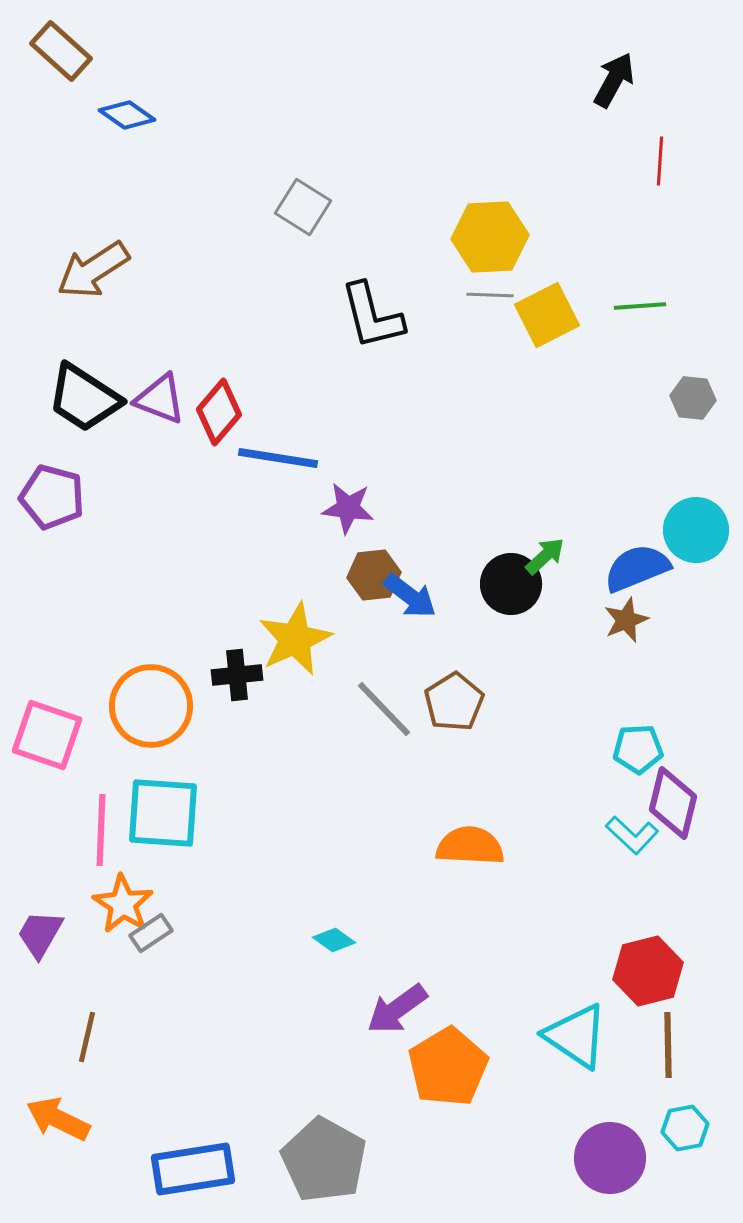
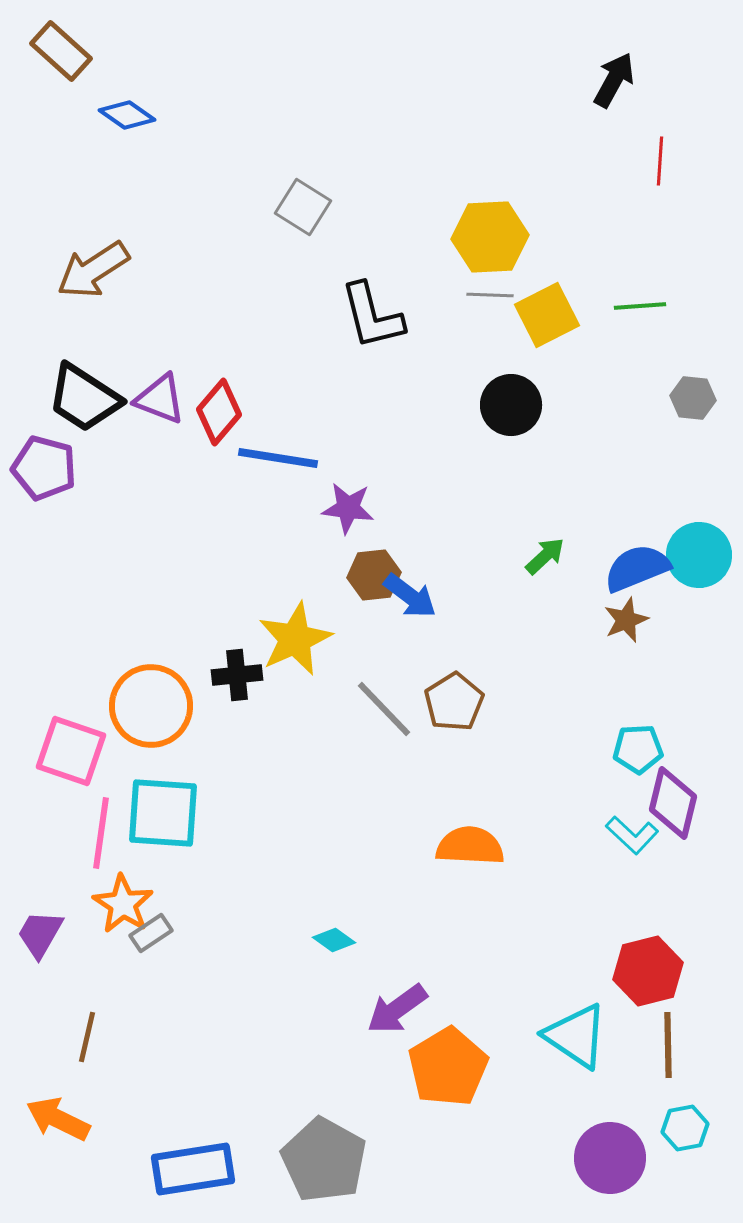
purple pentagon at (52, 497): moved 8 px left, 29 px up
cyan circle at (696, 530): moved 3 px right, 25 px down
black circle at (511, 584): moved 179 px up
pink square at (47, 735): moved 24 px right, 16 px down
pink line at (101, 830): moved 3 px down; rotated 6 degrees clockwise
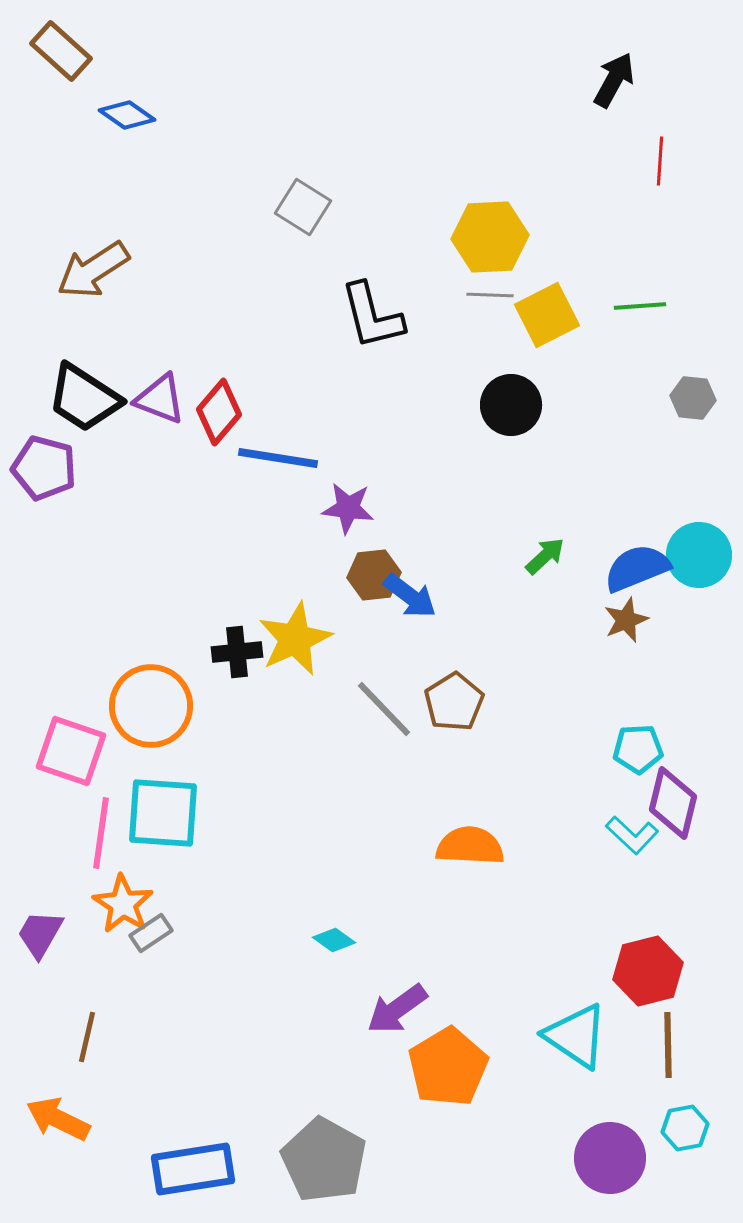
black cross at (237, 675): moved 23 px up
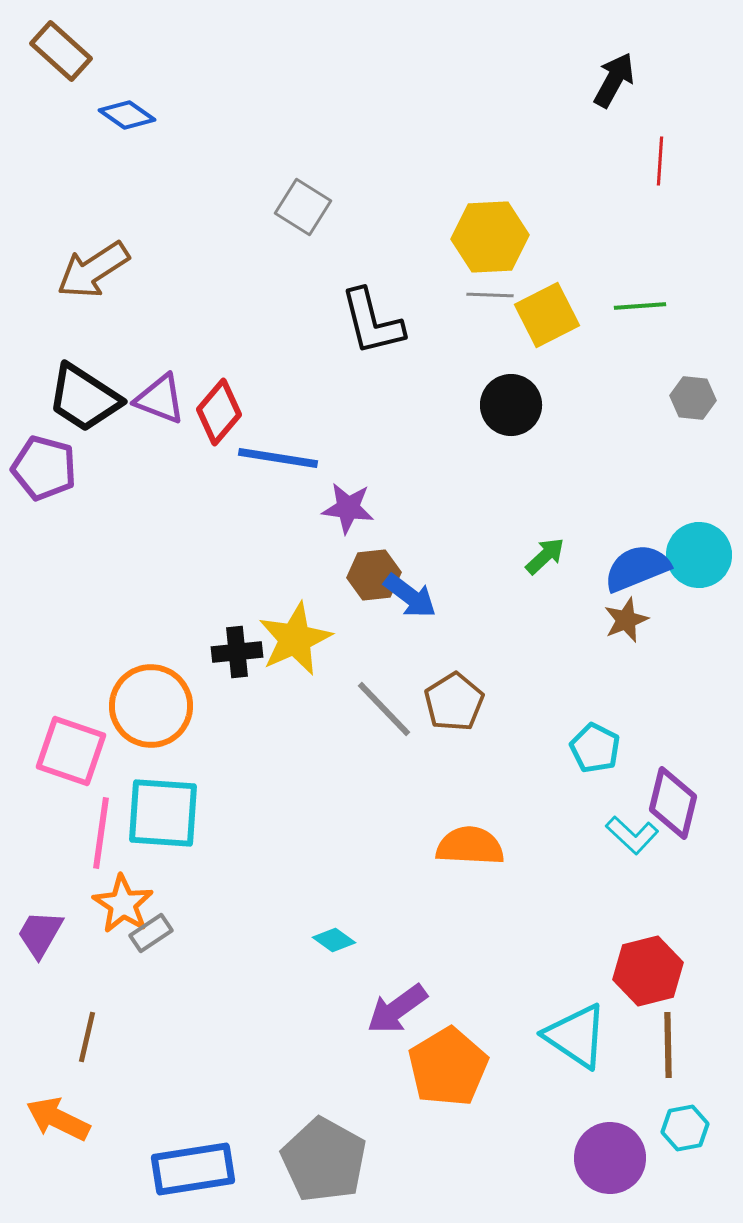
black L-shape at (372, 316): moved 6 px down
cyan pentagon at (638, 749): moved 43 px left, 1 px up; rotated 30 degrees clockwise
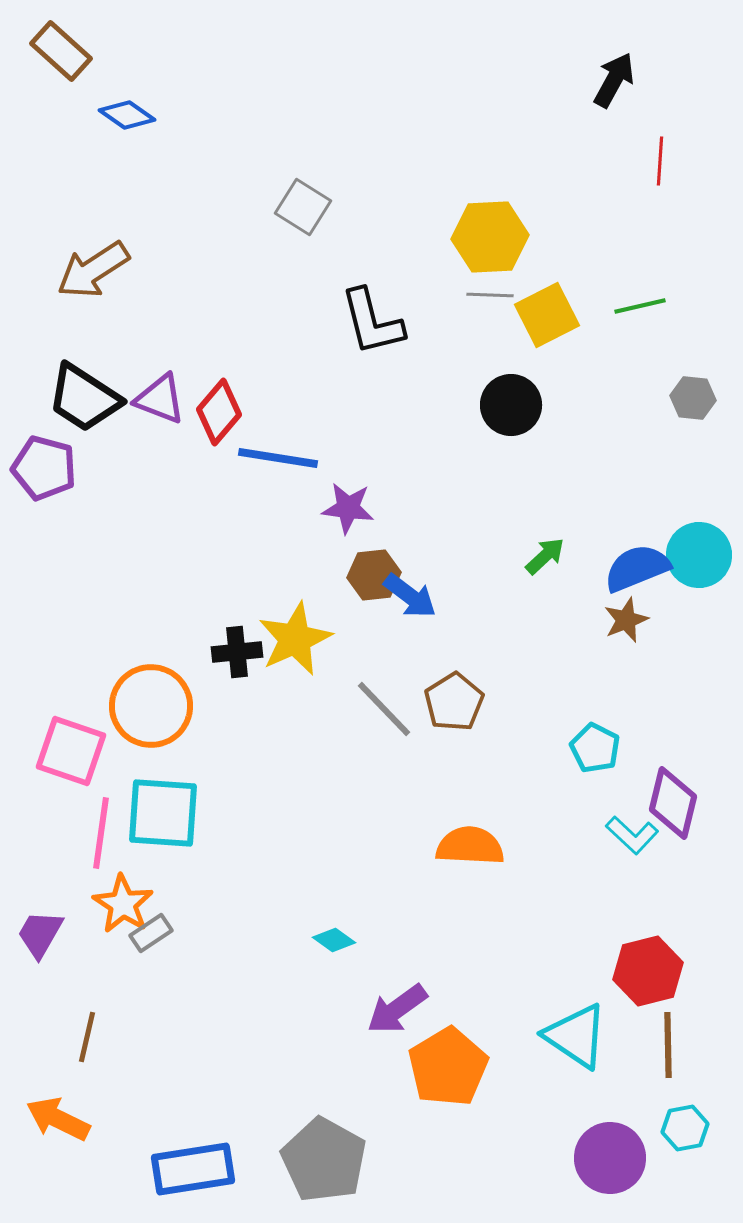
green line at (640, 306): rotated 9 degrees counterclockwise
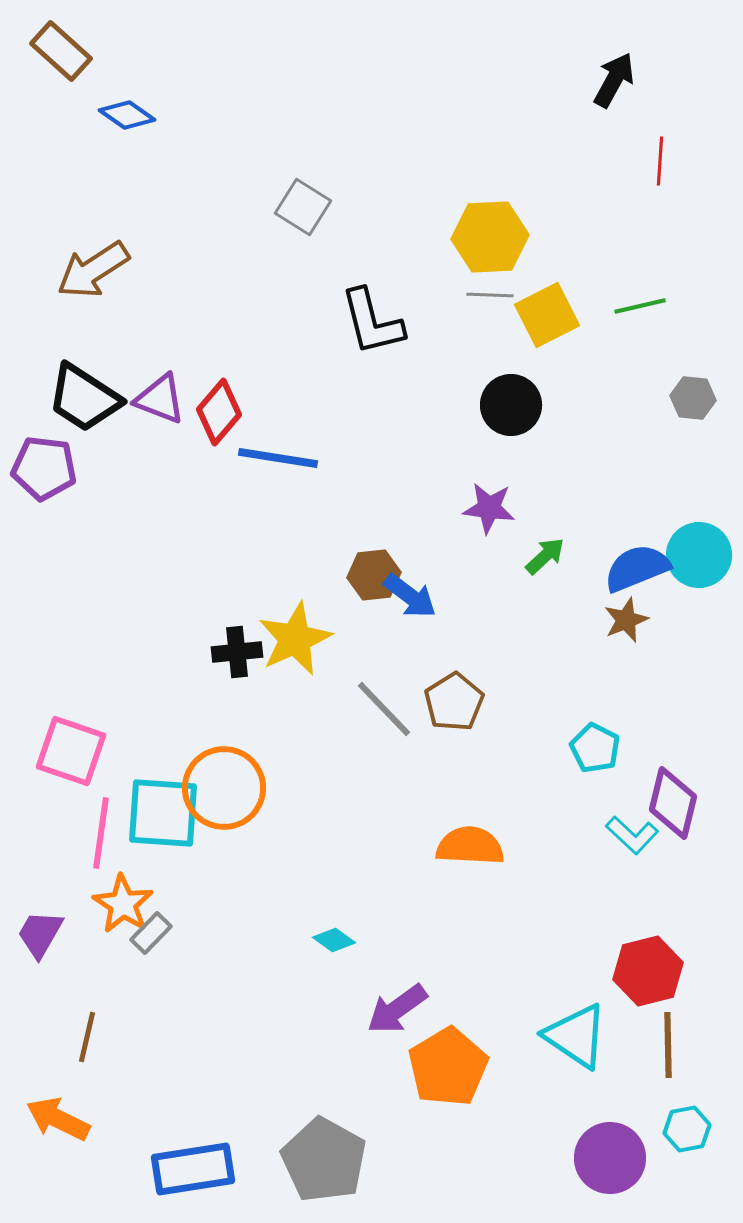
purple pentagon at (44, 468): rotated 8 degrees counterclockwise
purple star at (348, 508): moved 141 px right
orange circle at (151, 706): moved 73 px right, 82 px down
gray rectangle at (151, 933): rotated 12 degrees counterclockwise
cyan hexagon at (685, 1128): moved 2 px right, 1 px down
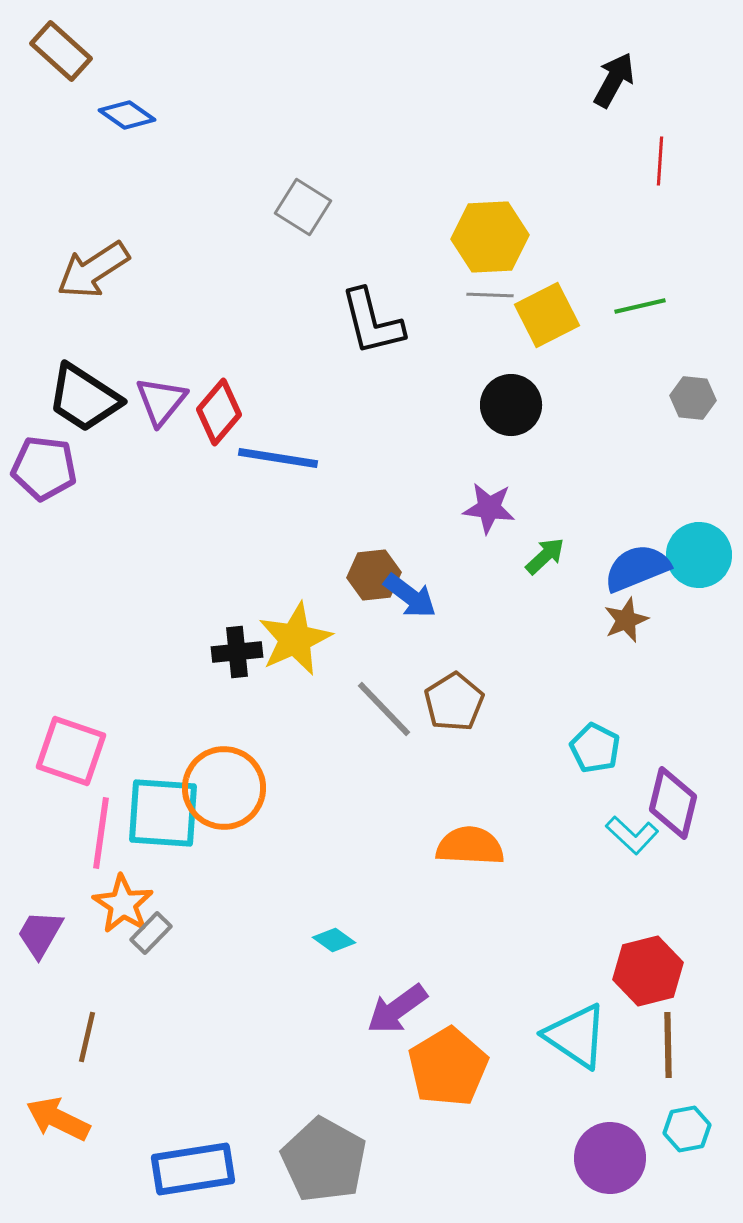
purple triangle at (160, 399): moved 1 px right, 2 px down; rotated 48 degrees clockwise
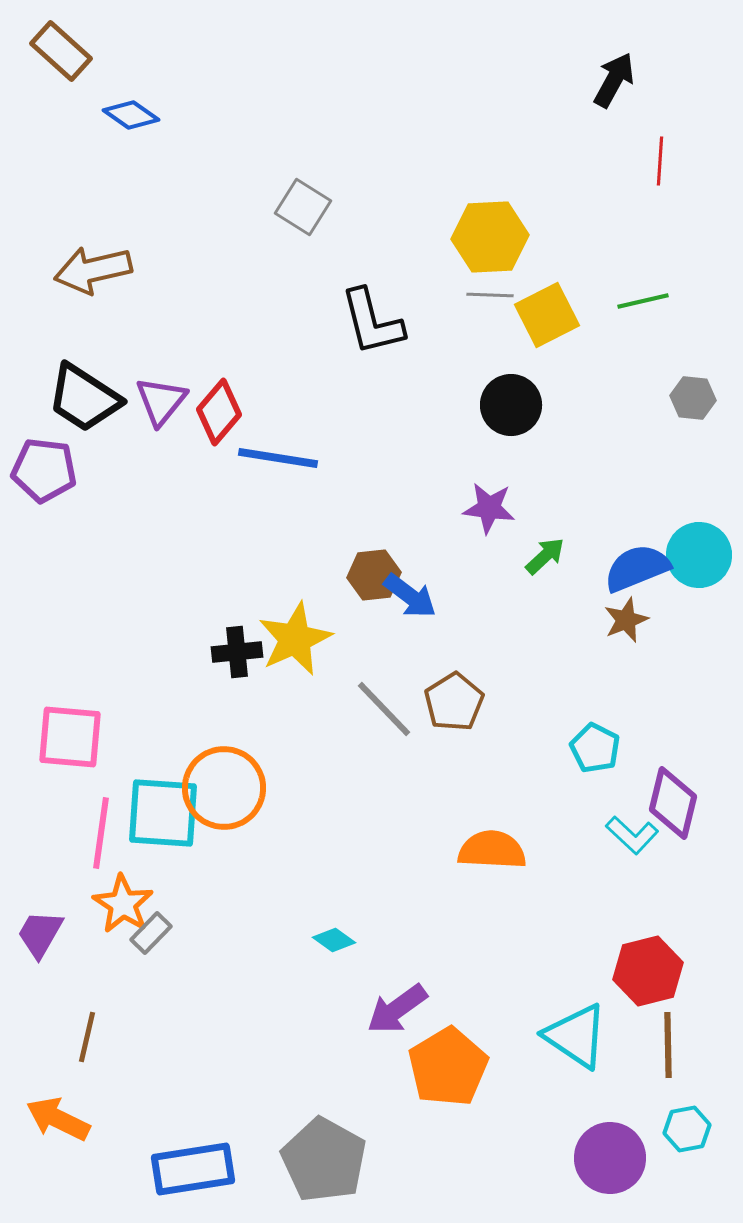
blue diamond at (127, 115): moved 4 px right
brown arrow at (93, 270): rotated 20 degrees clockwise
green line at (640, 306): moved 3 px right, 5 px up
purple pentagon at (44, 468): moved 2 px down
pink square at (71, 751): moved 1 px left, 14 px up; rotated 14 degrees counterclockwise
orange semicircle at (470, 846): moved 22 px right, 4 px down
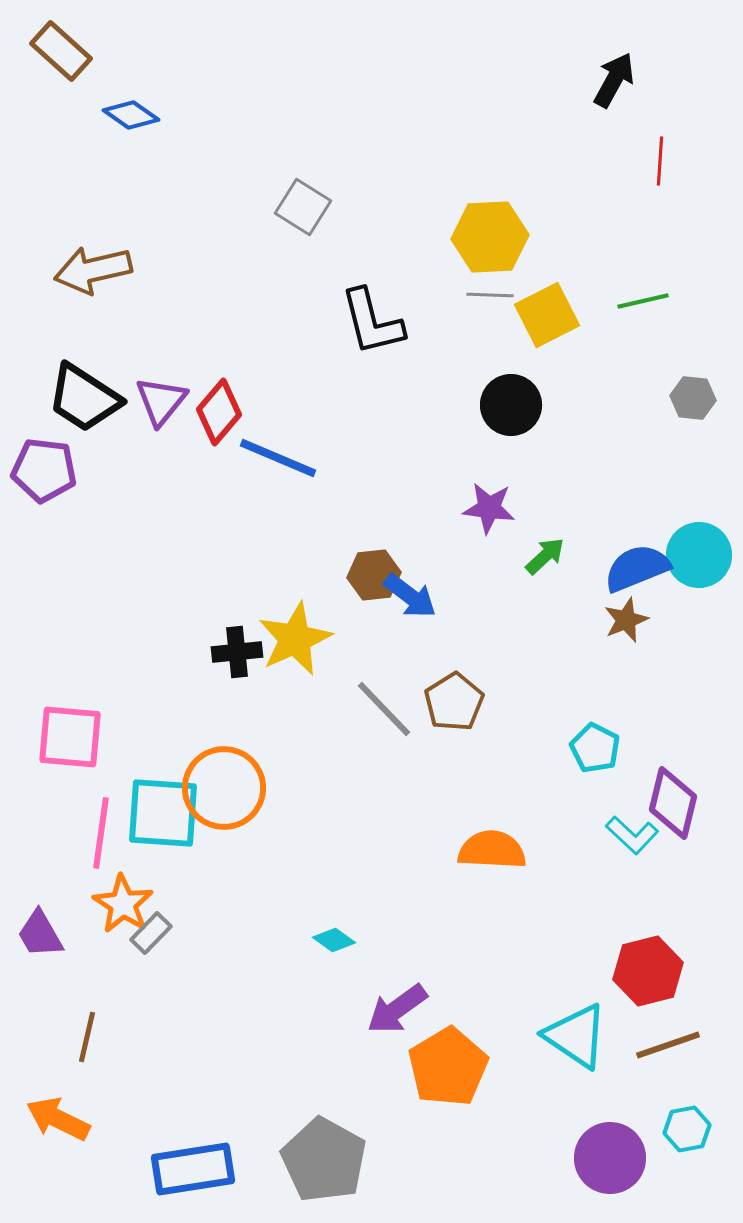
blue line at (278, 458): rotated 14 degrees clockwise
purple trapezoid at (40, 934): rotated 60 degrees counterclockwise
brown line at (668, 1045): rotated 72 degrees clockwise
